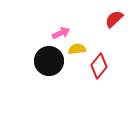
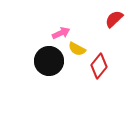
yellow semicircle: rotated 144 degrees counterclockwise
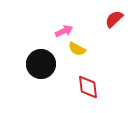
pink arrow: moved 3 px right, 2 px up
black circle: moved 8 px left, 3 px down
red diamond: moved 11 px left, 21 px down; rotated 45 degrees counterclockwise
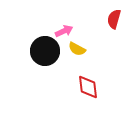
red semicircle: rotated 30 degrees counterclockwise
black circle: moved 4 px right, 13 px up
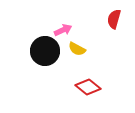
pink arrow: moved 1 px left, 1 px up
red diamond: rotated 45 degrees counterclockwise
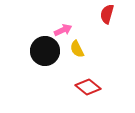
red semicircle: moved 7 px left, 5 px up
yellow semicircle: rotated 36 degrees clockwise
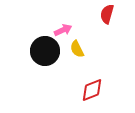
red diamond: moved 4 px right, 3 px down; rotated 60 degrees counterclockwise
